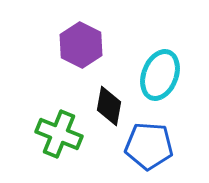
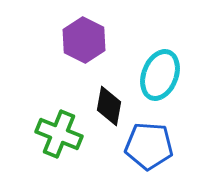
purple hexagon: moved 3 px right, 5 px up
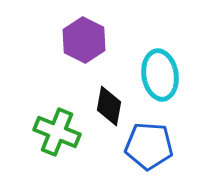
cyan ellipse: rotated 30 degrees counterclockwise
green cross: moved 2 px left, 2 px up
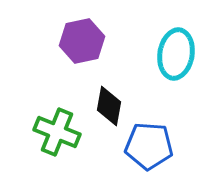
purple hexagon: moved 2 px left, 1 px down; rotated 21 degrees clockwise
cyan ellipse: moved 16 px right, 21 px up; rotated 18 degrees clockwise
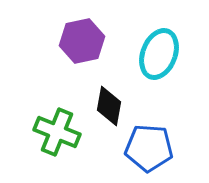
cyan ellipse: moved 17 px left; rotated 12 degrees clockwise
blue pentagon: moved 2 px down
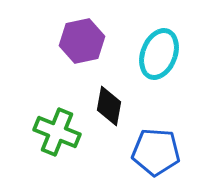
blue pentagon: moved 7 px right, 4 px down
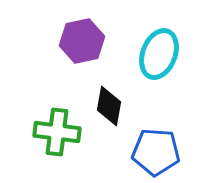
green cross: rotated 15 degrees counterclockwise
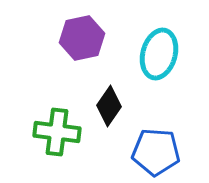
purple hexagon: moved 3 px up
cyan ellipse: rotated 6 degrees counterclockwise
black diamond: rotated 24 degrees clockwise
